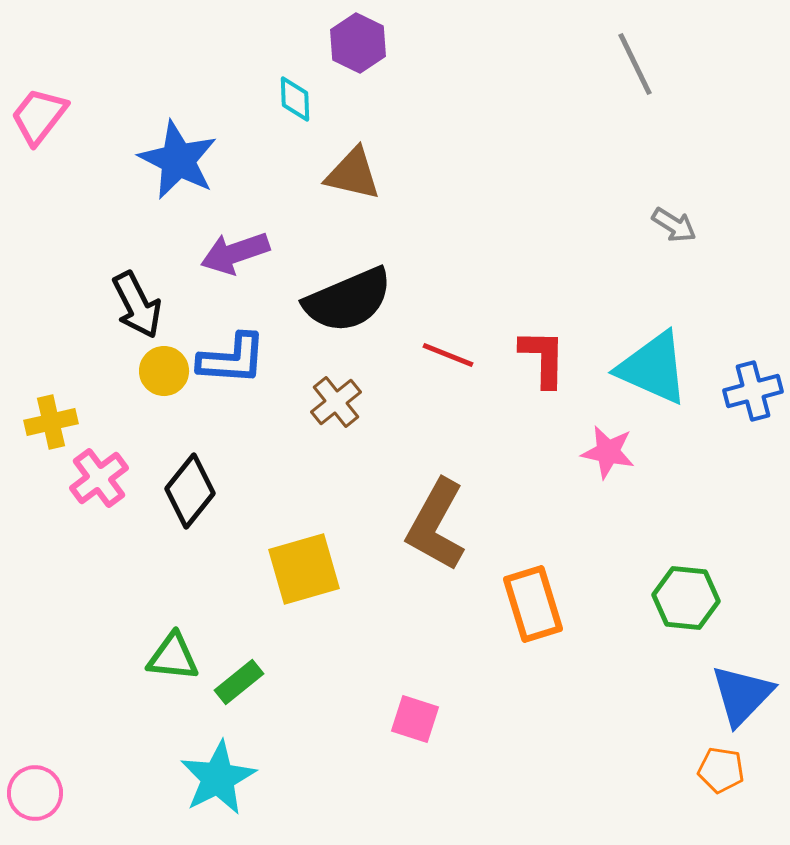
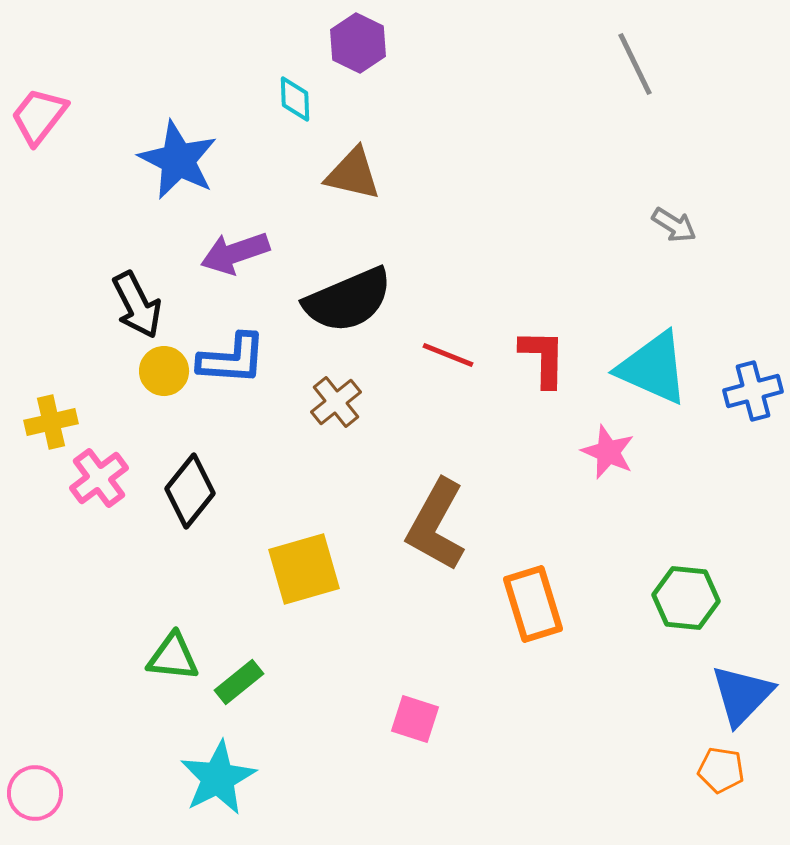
pink star: rotated 12 degrees clockwise
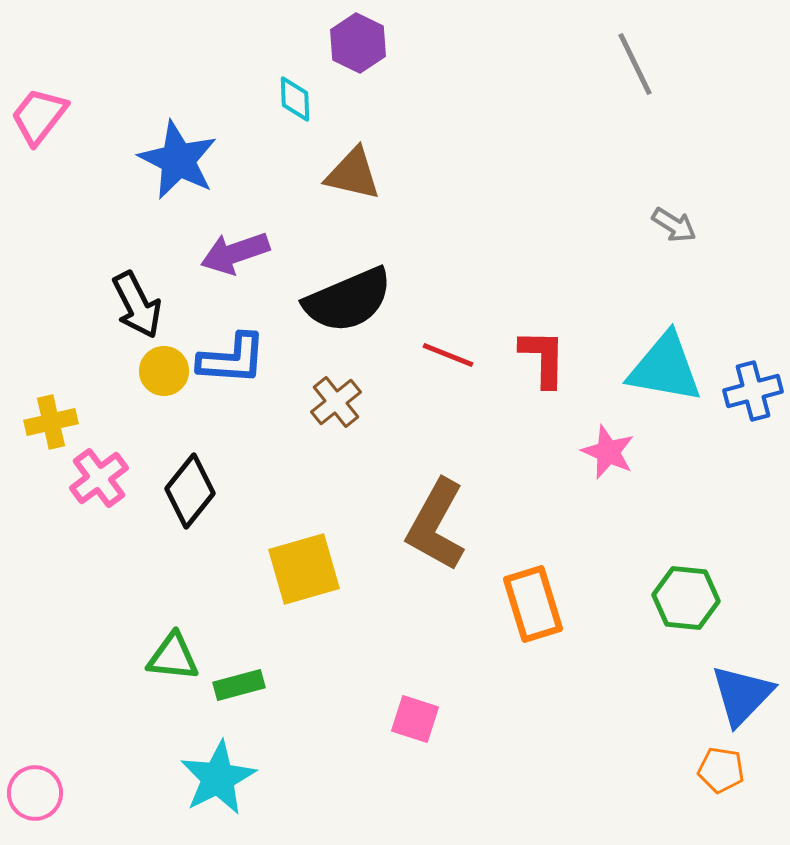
cyan triangle: moved 12 px right; rotated 14 degrees counterclockwise
green rectangle: moved 3 px down; rotated 24 degrees clockwise
